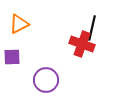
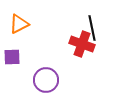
black line: rotated 25 degrees counterclockwise
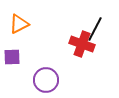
black line: moved 3 px right, 1 px down; rotated 40 degrees clockwise
